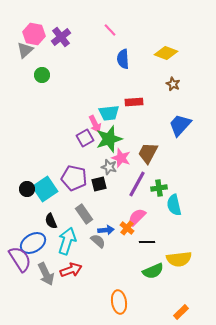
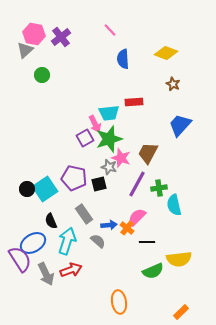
blue arrow: moved 3 px right, 5 px up
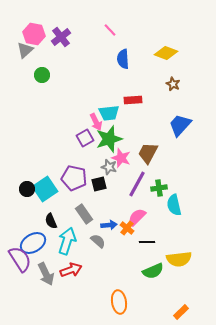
red rectangle: moved 1 px left, 2 px up
pink arrow: moved 1 px right, 2 px up
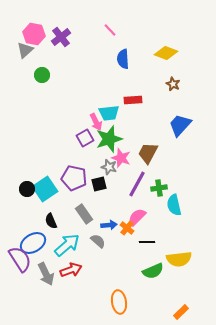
cyan arrow: moved 4 px down; rotated 32 degrees clockwise
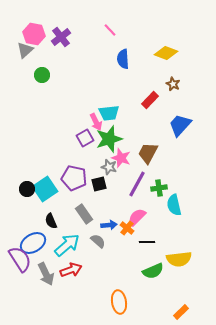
red rectangle: moved 17 px right; rotated 42 degrees counterclockwise
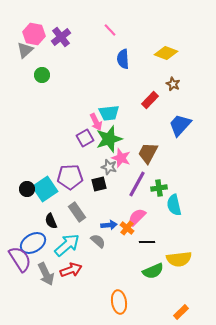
purple pentagon: moved 4 px left, 1 px up; rotated 15 degrees counterclockwise
gray rectangle: moved 7 px left, 2 px up
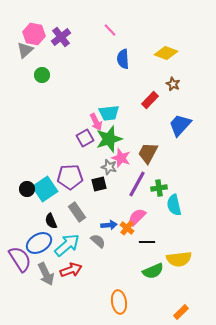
blue ellipse: moved 6 px right
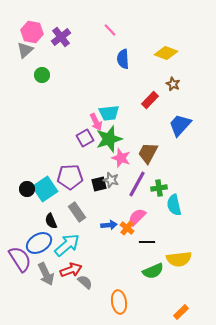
pink hexagon: moved 2 px left, 2 px up
gray star: moved 2 px right, 13 px down
gray semicircle: moved 13 px left, 41 px down
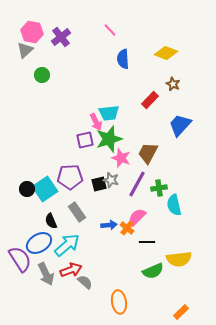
purple square: moved 2 px down; rotated 18 degrees clockwise
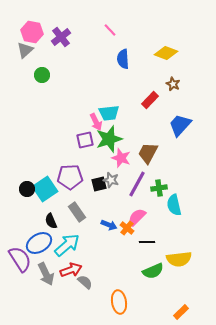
blue arrow: rotated 28 degrees clockwise
